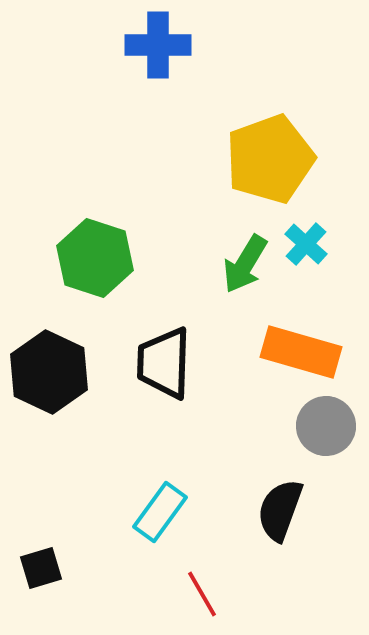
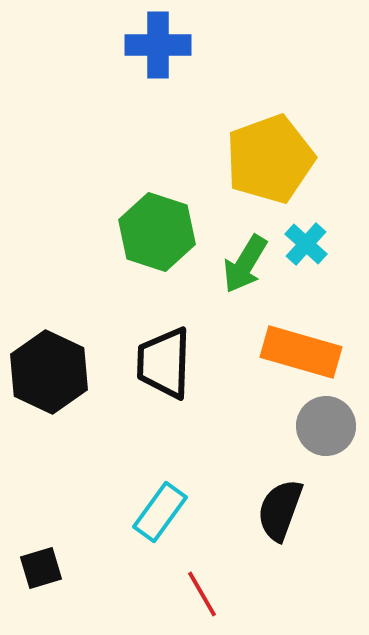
green hexagon: moved 62 px right, 26 px up
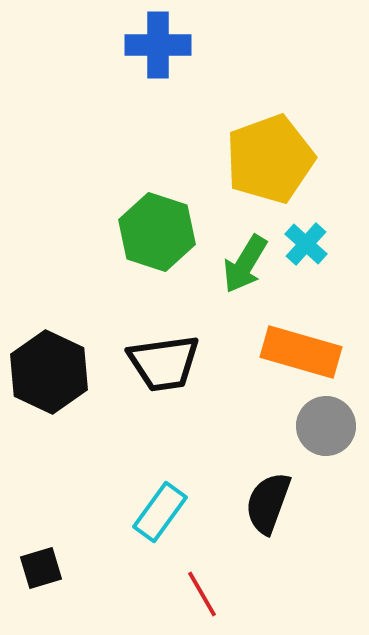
black trapezoid: rotated 100 degrees counterclockwise
black semicircle: moved 12 px left, 7 px up
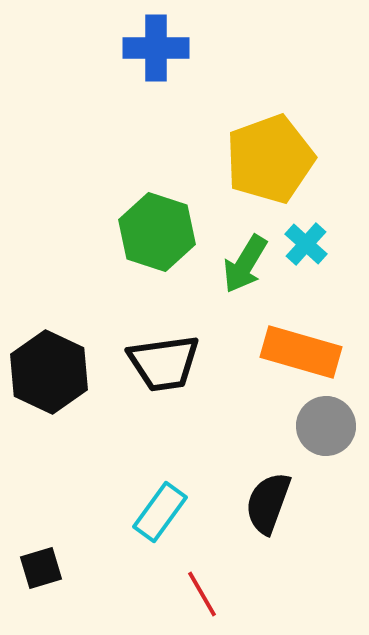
blue cross: moved 2 px left, 3 px down
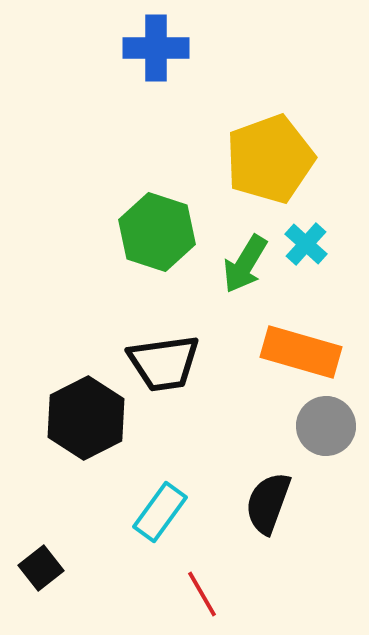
black hexagon: moved 37 px right, 46 px down; rotated 8 degrees clockwise
black square: rotated 21 degrees counterclockwise
